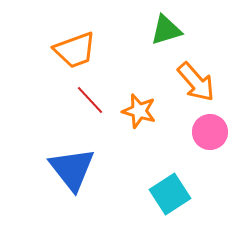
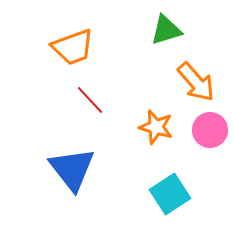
orange trapezoid: moved 2 px left, 3 px up
orange star: moved 17 px right, 16 px down
pink circle: moved 2 px up
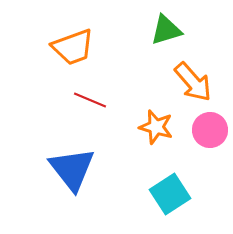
orange arrow: moved 3 px left
red line: rotated 24 degrees counterclockwise
